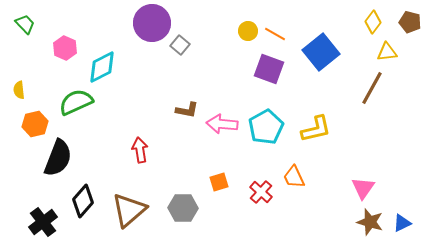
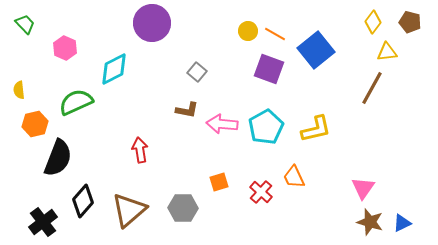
gray square: moved 17 px right, 27 px down
blue square: moved 5 px left, 2 px up
cyan diamond: moved 12 px right, 2 px down
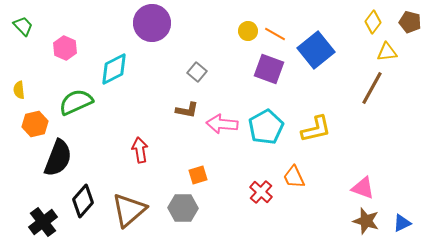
green trapezoid: moved 2 px left, 2 px down
orange square: moved 21 px left, 7 px up
pink triangle: rotated 45 degrees counterclockwise
brown star: moved 4 px left, 1 px up
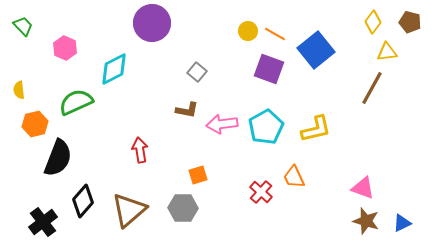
pink arrow: rotated 12 degrees counterclockwise
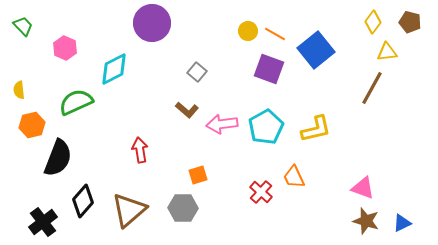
brown L-shape: rotated 30 degrees clockwise
orange hexagon: moved 3 px left, 1 px down
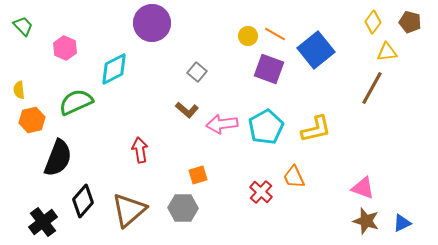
yellow circle: moved 5 px down
orange hexagon: moved 5 px up
